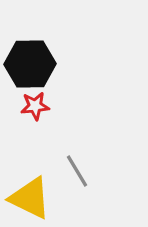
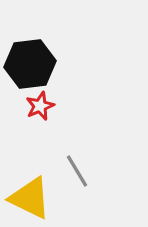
black hexagon: rotated 6 degrees counterclockwise
red star: moved 5 px right; rotated 16 degrees counterclockwise
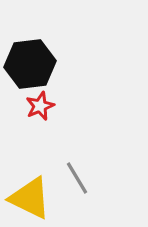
gray line: moved 7 px down
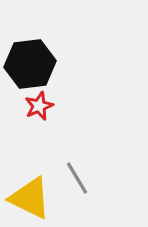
red star: moved 1 px left
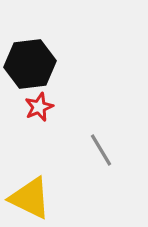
red star: moved 1 px down
gray line: moved 24 px right, 28 px up
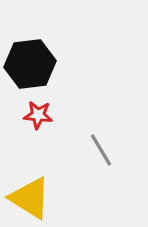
red star: moved 1 px left, 8 px down; rotated 28 degrees clockwise
yellow triangle: rotated 6 degrees clockwise
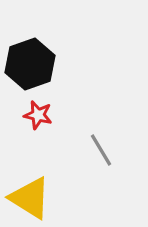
black hexagon: rotated 12 degrees counterclockwise
red star: rotated 8 degrees clockwise
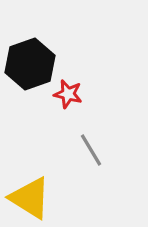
red star: moved 30 px right, 21 px up
gray line: moved 10 px left
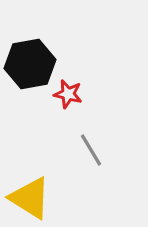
black hexagon: rotated 9 degrees clockwise
